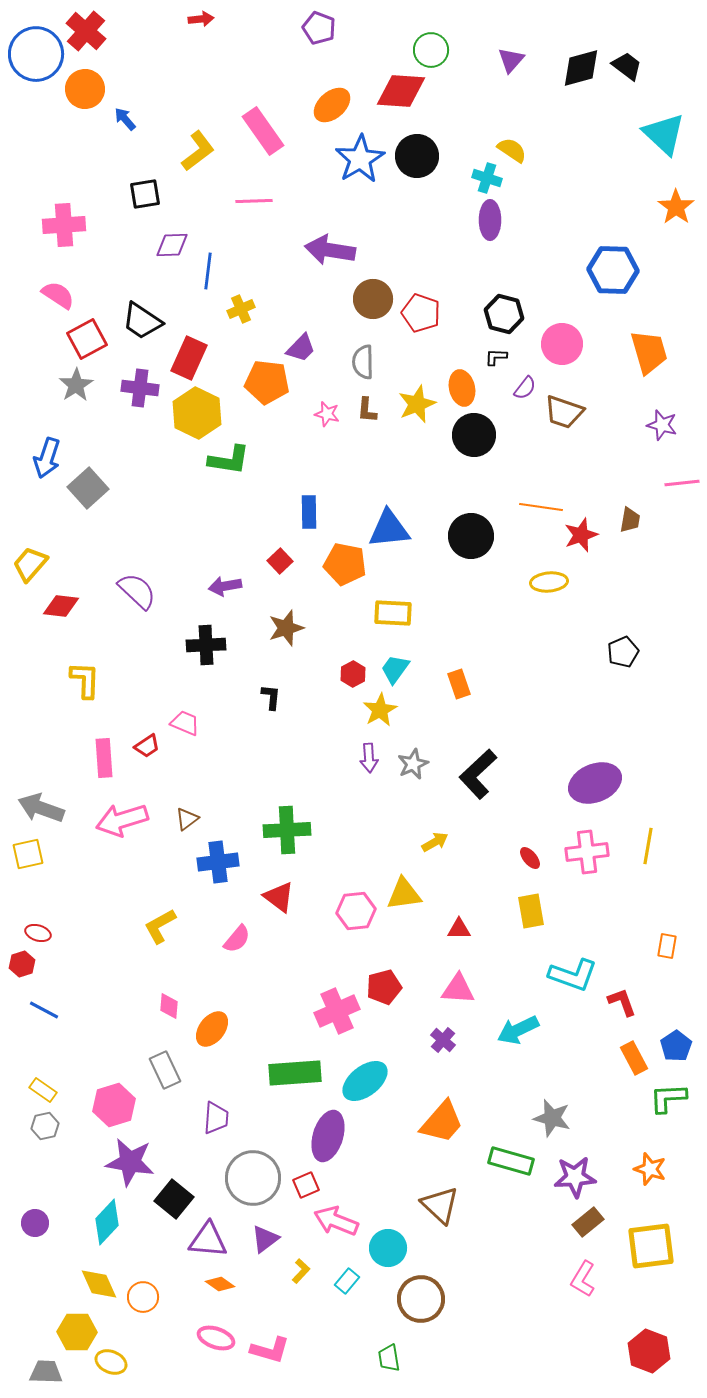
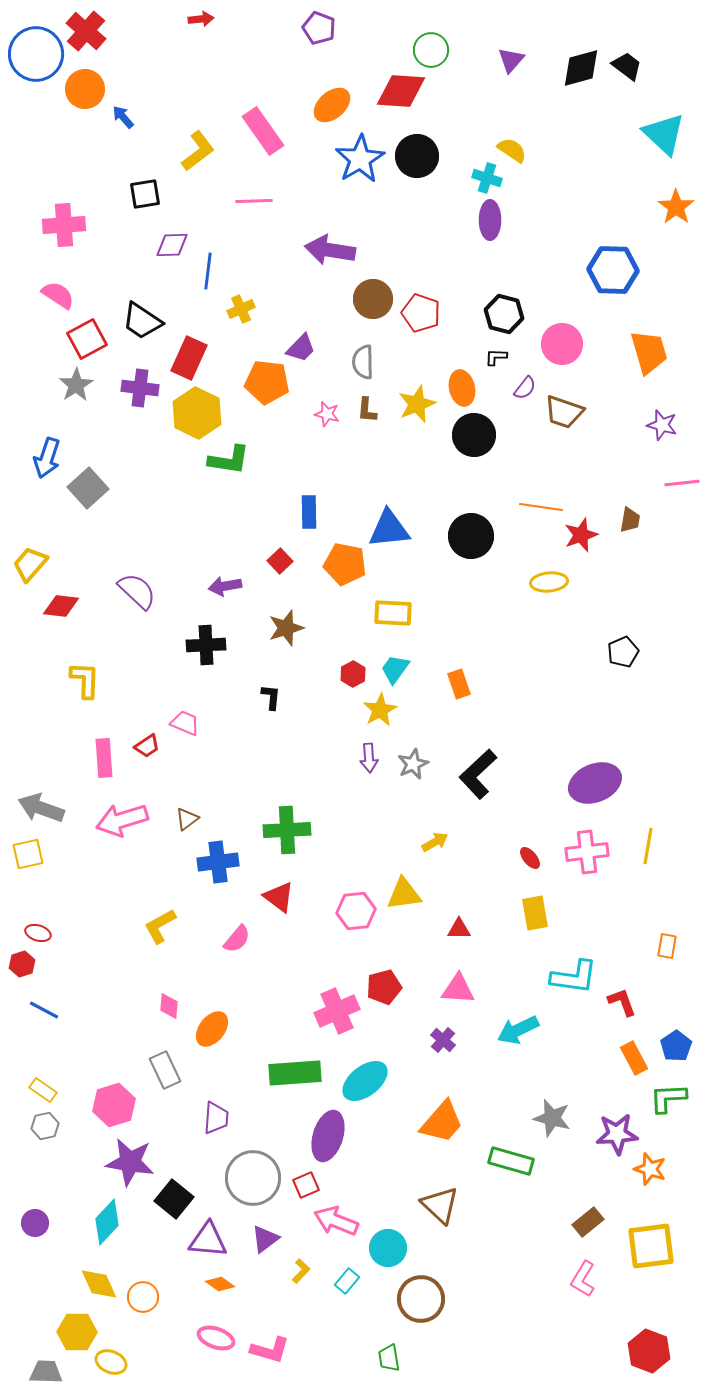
blue arrow at (125, 119): moved 2 px left, 2 px up
yellow rectangle at (531, 911): moved 4 px right, 2 px down
cyan L-shape at (573, 975): moved 1 px right, 2 px down; rotated 12 degrees counterclockwise
purple star at (575, 1177): moved 42 px right, 43 px up
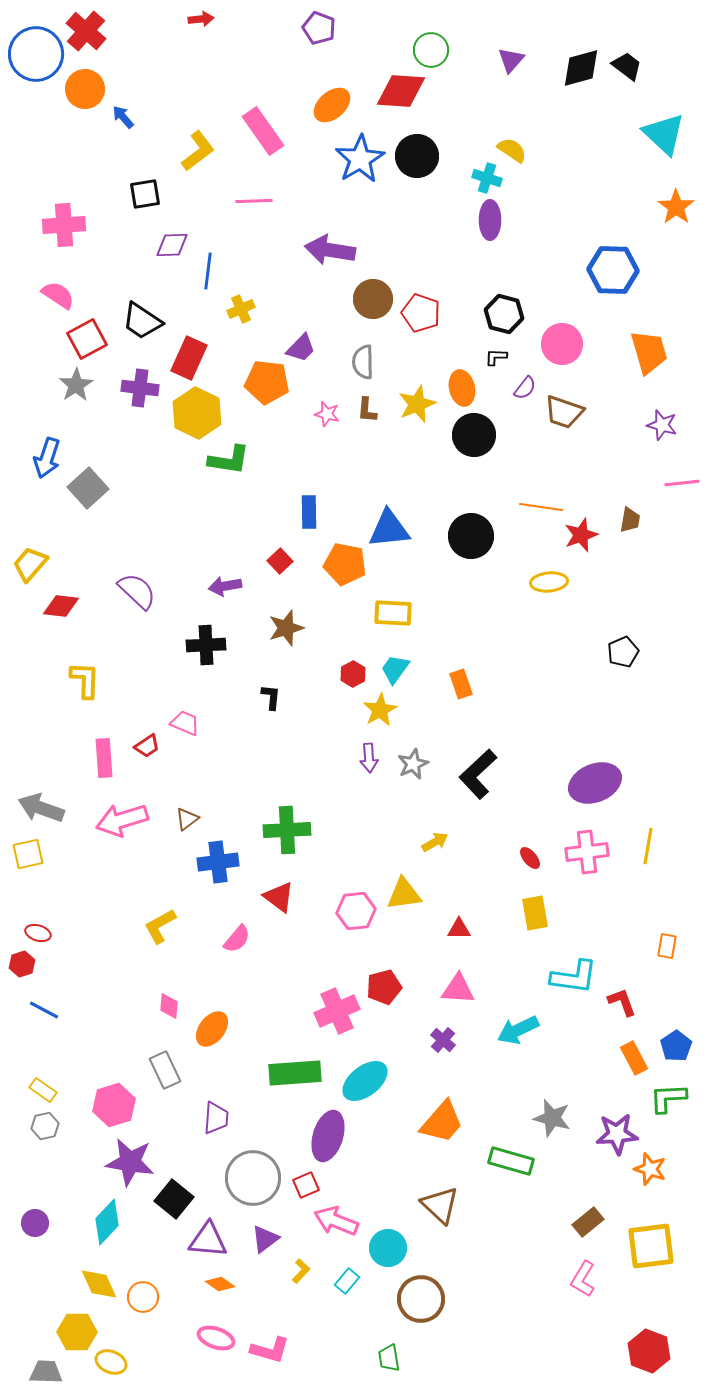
orange rectangle at (459, 684): moved 2 px right
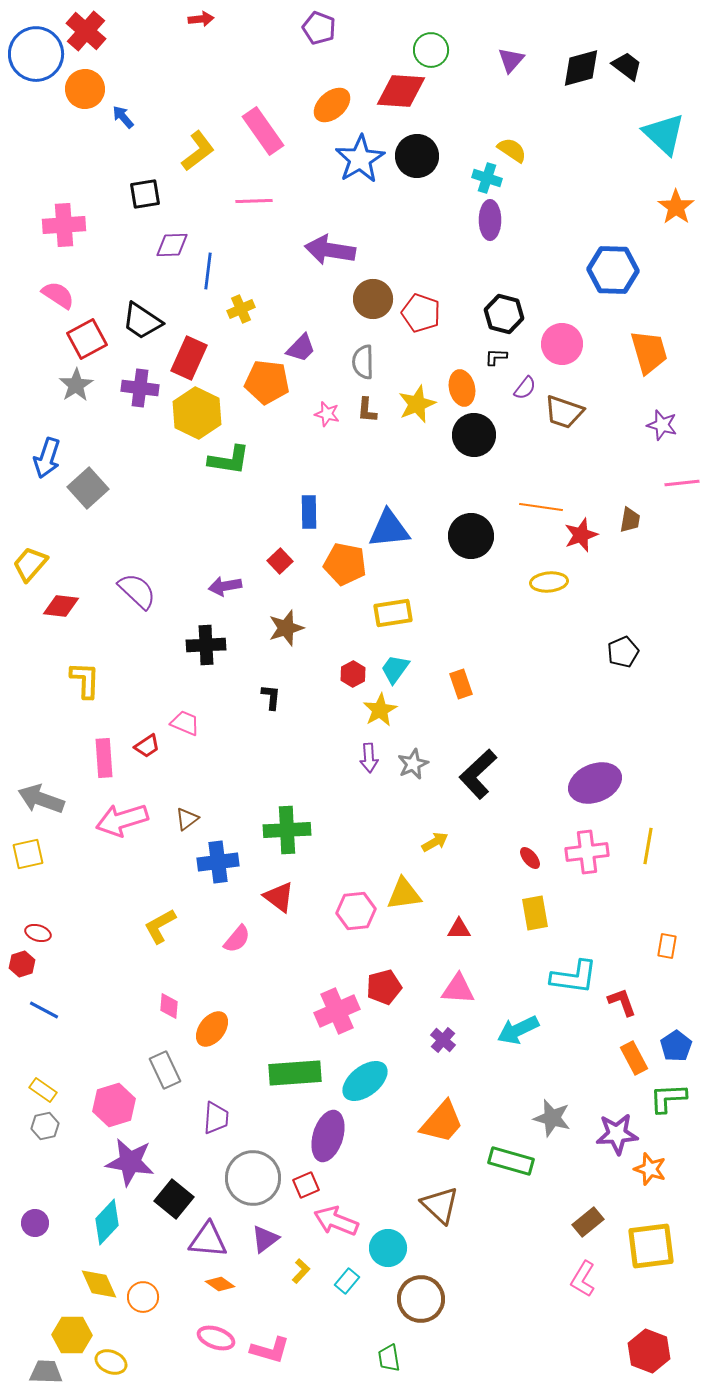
yellow rectangle at (393, 613): rotated 12 degrees counterclockwise
gray arrow at (41, 808): moved 9 px up
yellow hexagon at (77, 1332): moved 5 px left, 3 px down
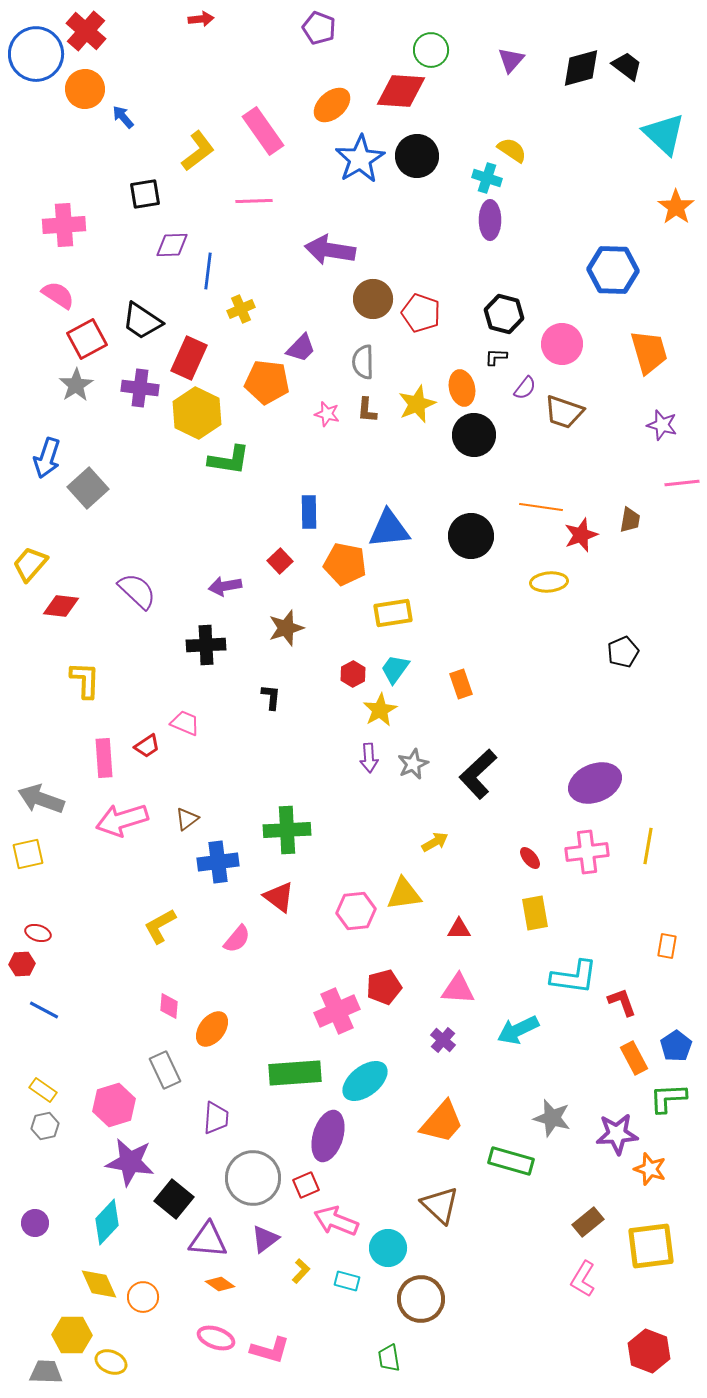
red hexagon at (22, 964): rotated 15 degrees clockwise
cyan rectangle at (347, 1281): rotated 65 degrees clockwise
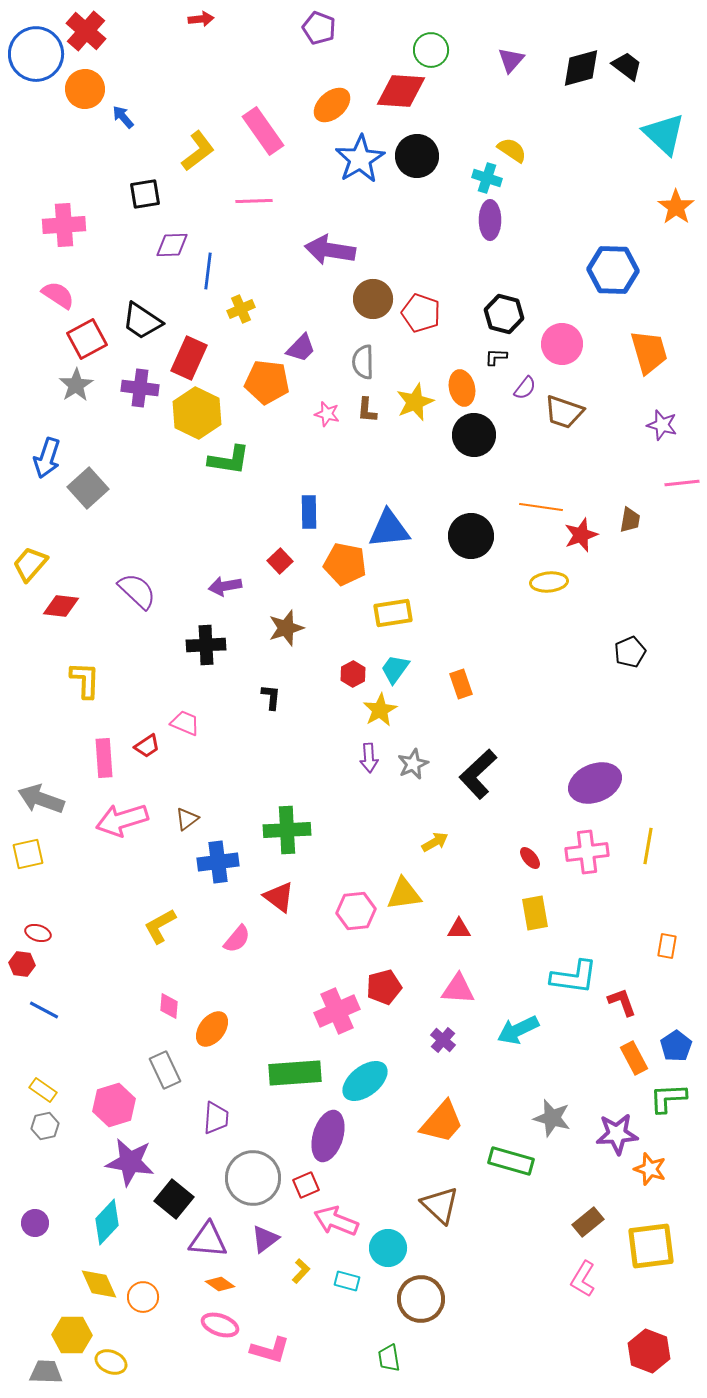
yellow star at (417, 404): moved 2 px left, 2 px up
black pentagon at (623, 652): moved 7 px right
red hexagon at (22, 964): rotated 10 degrees clockwise
pink ellipse at (216, 1338): moved 4 px right, 13 px up
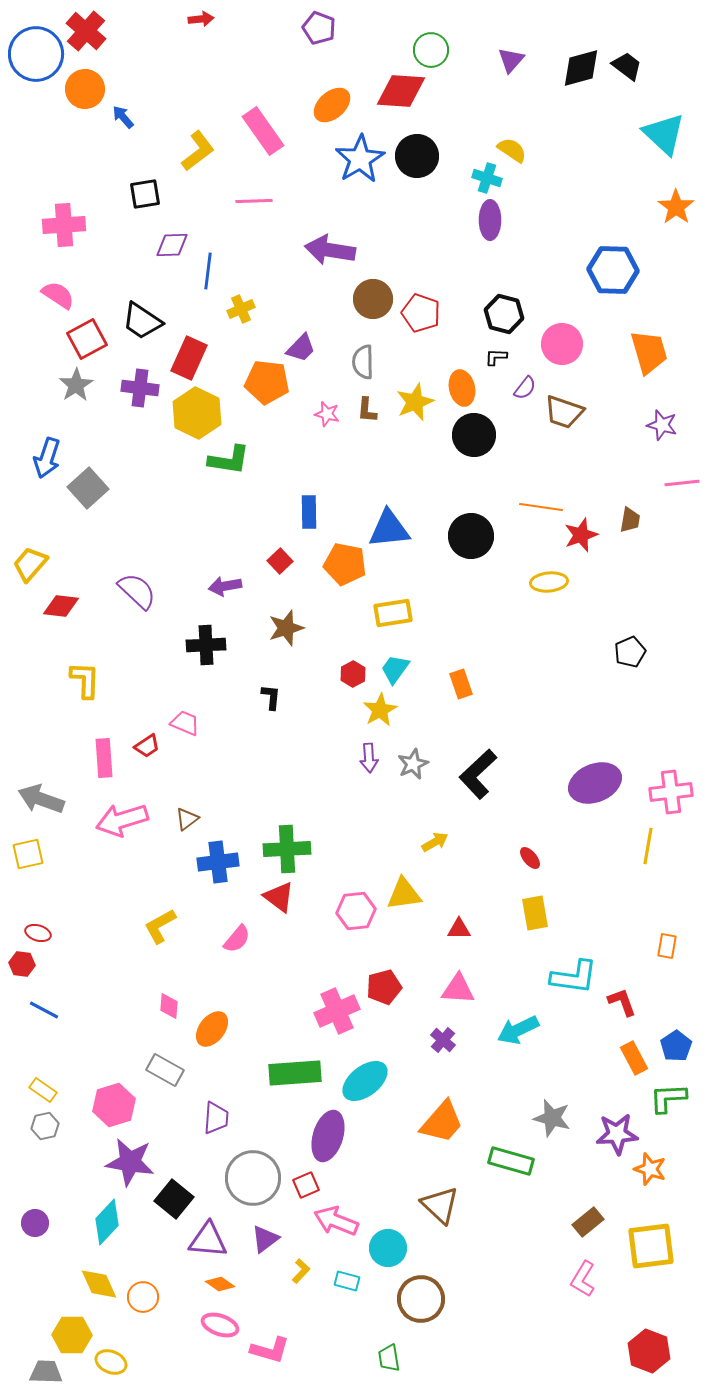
green cross at (287, 830): moved 19 px down
pink cross at (587, 852): moved 84 px right, 60 px up
gray rectangle at (165, 1070): rotated 36 degrees counterclockwise
